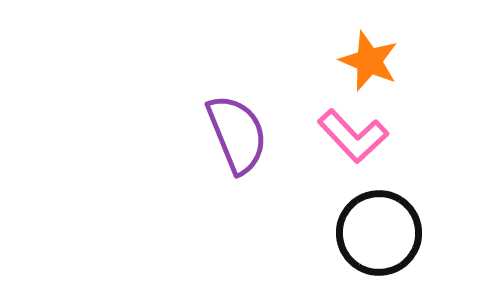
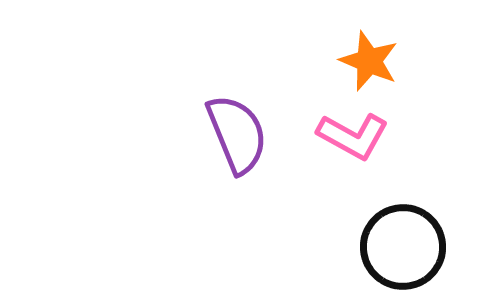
pink L-shape: rotated 18 degrees counterclockwise
black circle: moved 24 px right, 14 px down
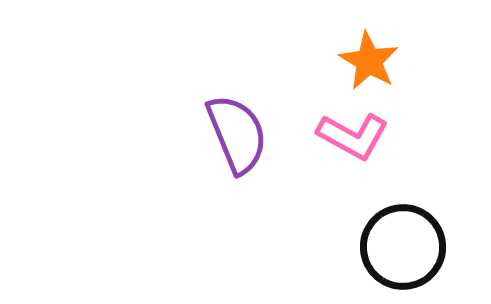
orange star: rotated 8 degrees clockwise
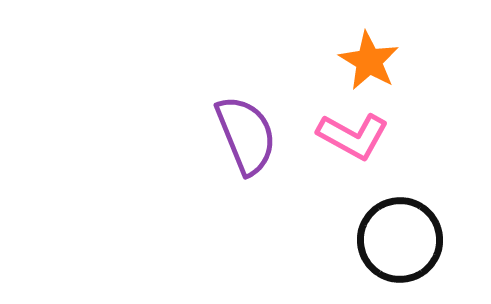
purple semicircle: moved 9 px right, 1 px down
black circle: moved 3 px left, 7 px up
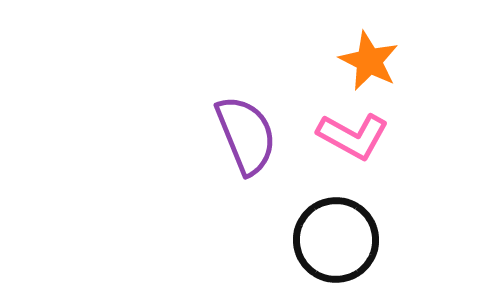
orange star: rotated 4 degrees counterclockwise
black circle: moved 64 px left
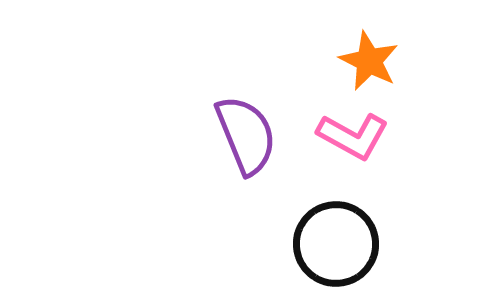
black circle: moved 4 px down
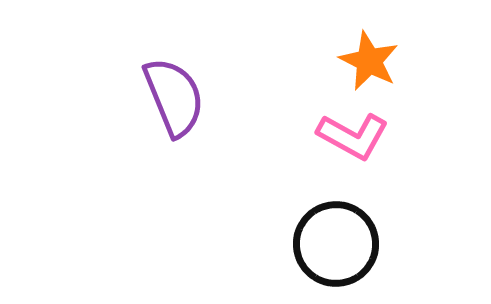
purple semicircle: moved 72 px left, 38 px up
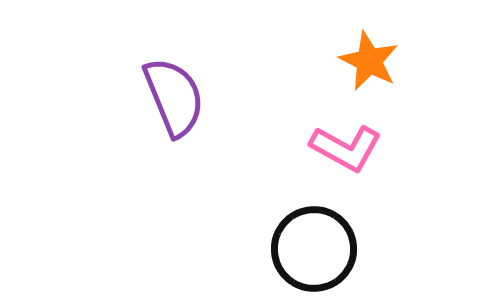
pink L-shape: moved 7 px left, 12 px down
black circle: moved 22 px left, 5 px down
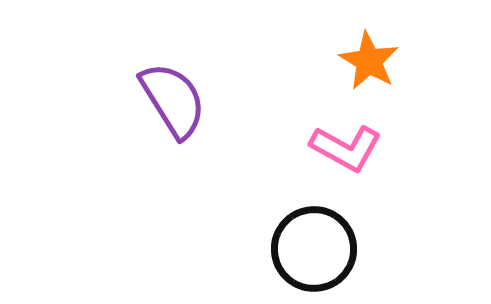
orange star: rotated 4 degrees clockwise
purple semicircle: moved 1 px left, 3 px down; rotated 10 degrees counterclockwise
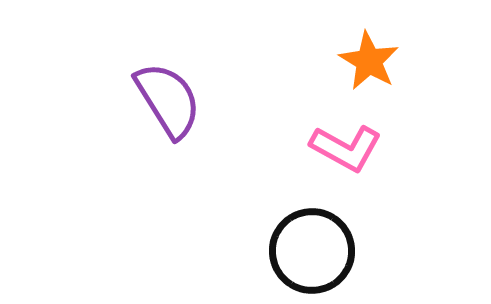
purple semicircle: moved 5 px left
black circle: moved 2 px left, 2 px down
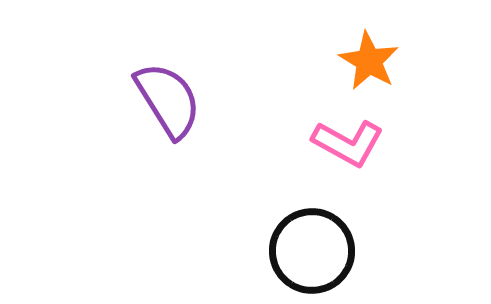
pink L-shape: moved 2 px right, 5 px up
